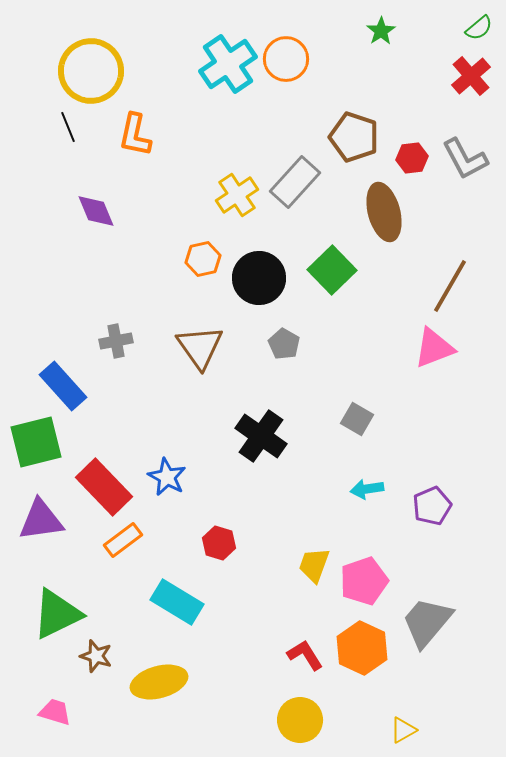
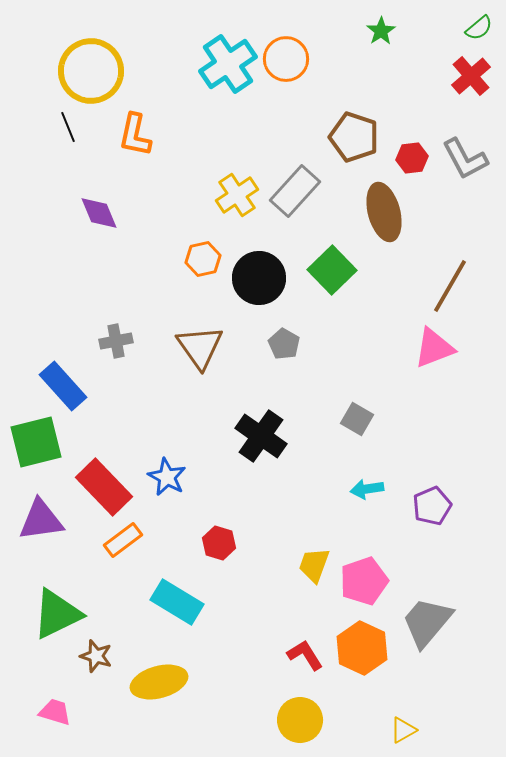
gray rectangle at (295, 182): moved 9 px down
purple diamond at (96, 211): moved 3 px right, 2 px down
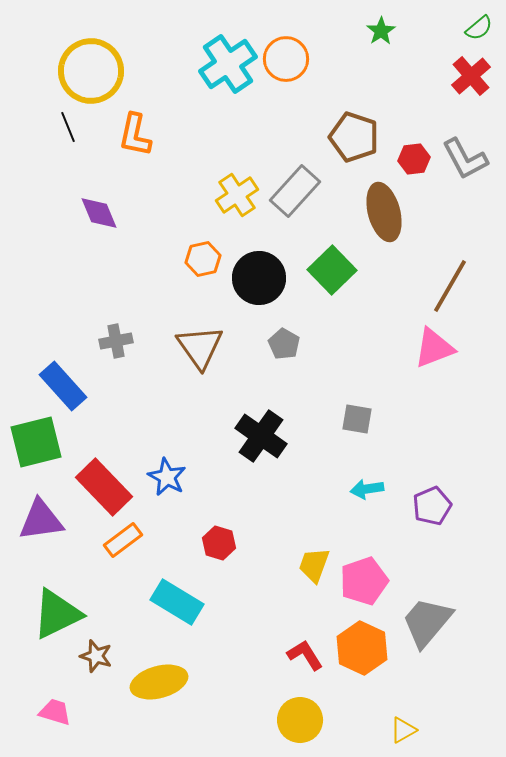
red hexagon at (412, 158): moved 2 px right, 1 px down
gray square at (357, 419): rotated 20 degrees counterclockwise
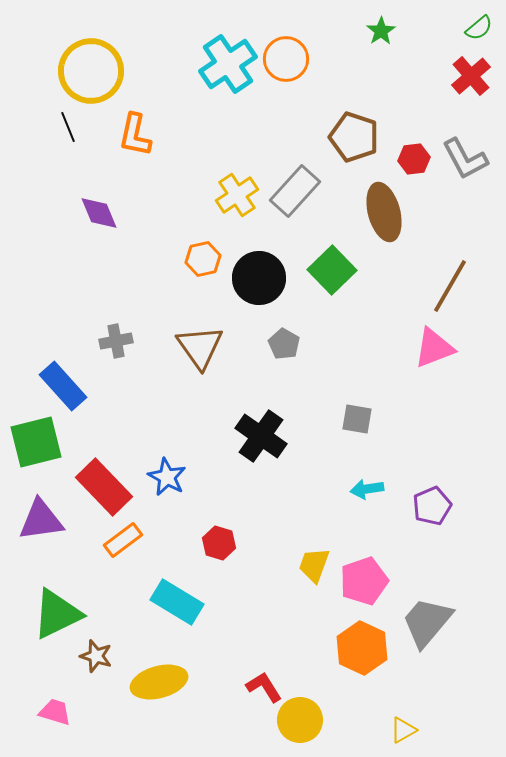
red L-shape at (305, 655): moved 41 px left, 32 px down
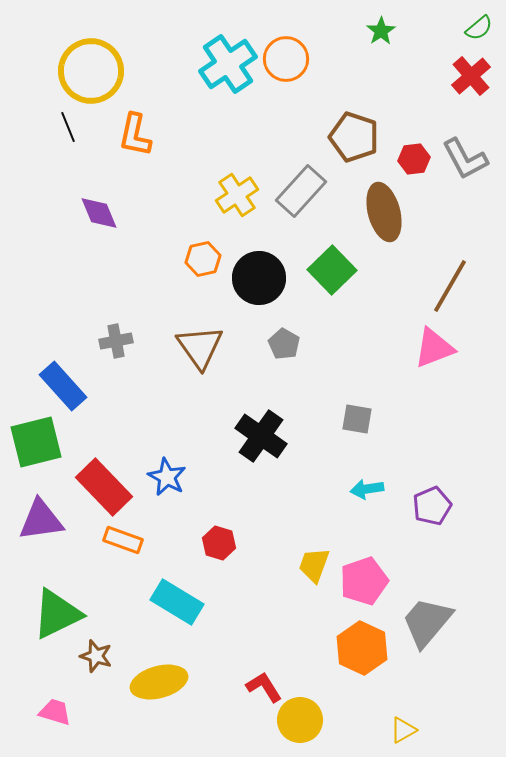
gray rectangle at (295, 191): moved 6 px right
orange rectangle at (123, 540): rotated 57 degrees clockwise
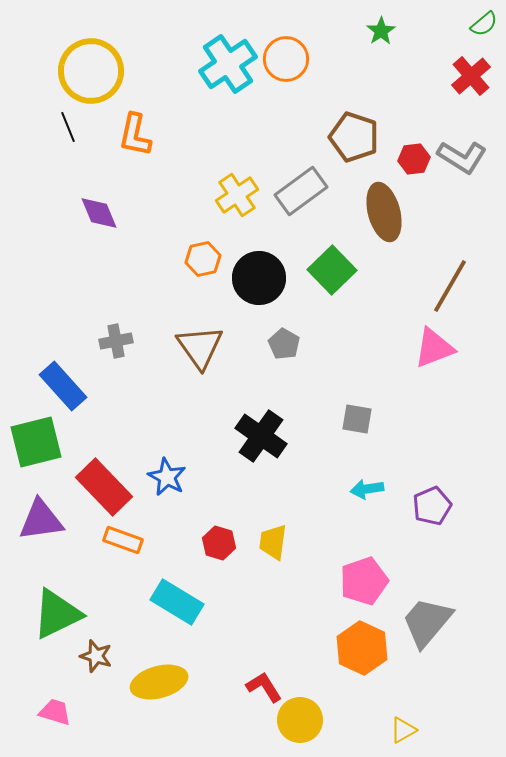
green semicircle at (479, 28): moved 5 px right, 4 px up
gray L-shape at (465, 159): moved 3 px left, 2 px up; rotated 30 degrees counterclockwise
gray rectangle at (301, 191): rotated 12 degrees clockwise
yellow trapezoid at (314, 565): moved 41 px left, 23 px up; rotated 12 degrees counterclockwise
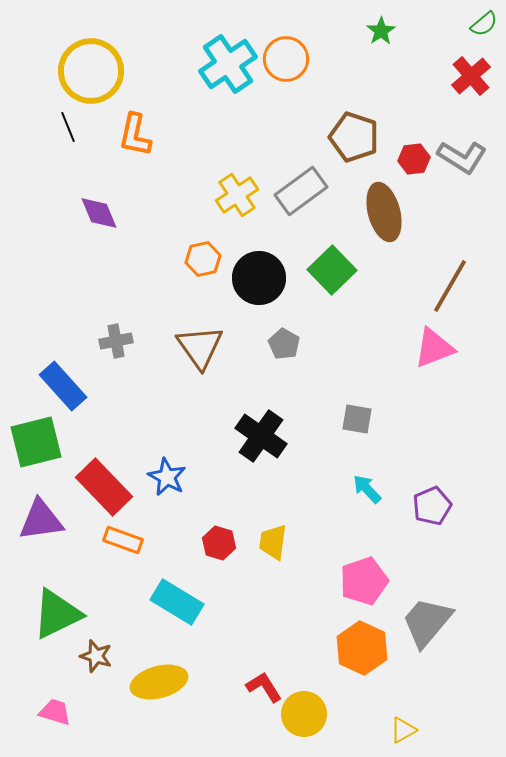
cyan arrow at (367, 489): rotated 56 degrees clockwise
yellow circle at (300, 720): moved 4 px right, 6 px up
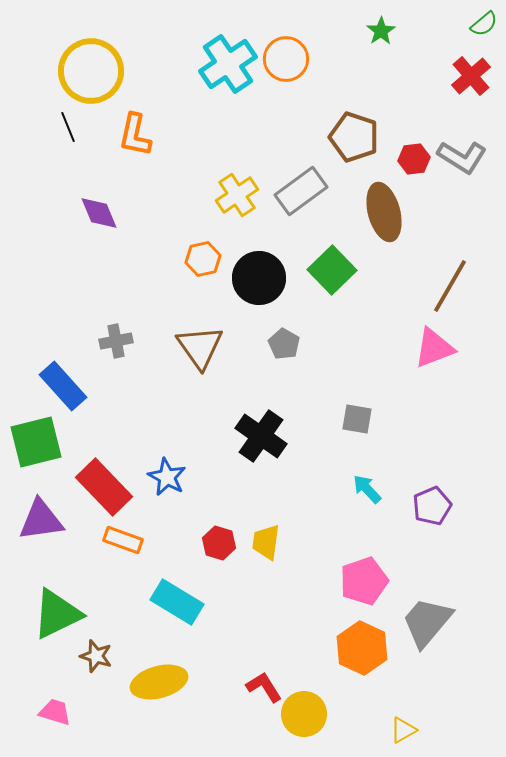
yellow trapezoid at (273, 542): moved 7 px left
